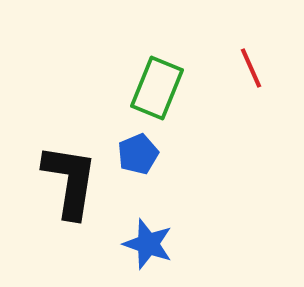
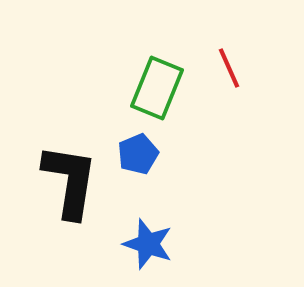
red line: moved 22 px left
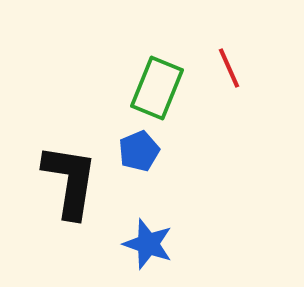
blue pentagon: moved 1 px right, 3 px up
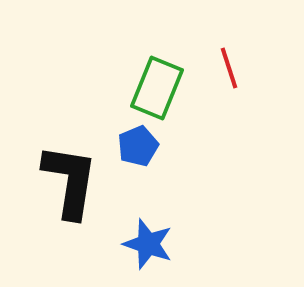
red line: rotated 6 degrees clockwise
blue pentagon: moved 1 px left, 5 px up
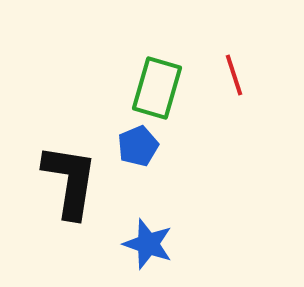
red line: moved 5 px right, 7 px down
green rectangle: rotated 6 degrees counterclockwise
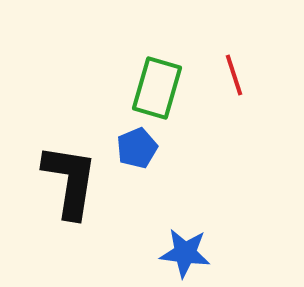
blue pentagon: moved 1 px left, 2 px down
blue star: moved 37 px right, 9 px down; rotated 12 degrees counterclockwise
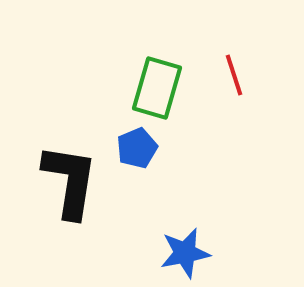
blue star: rotated 18 degrees counterclockwise
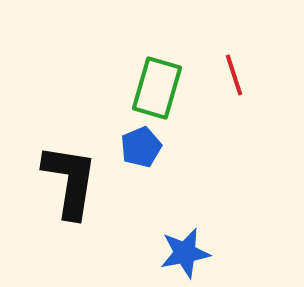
blue pentagon: moved 4 px right, 1 px up
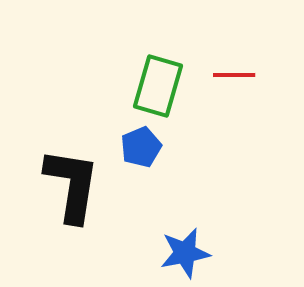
red line: rotated 72 degrees counterclockwise
green rectangle: moved 1 px right, 2 px up
black L-shape: moved 2 px right, 4 px down
